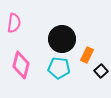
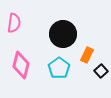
black circle: moved 1 px right, 5 px up
cyan pentagon: rotated 30 degrees clockwise
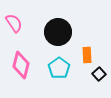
pink semicircle: rotated 42 degrees counterclockwise
black circle: moved 5 px left, 2 px up
orange rectangle: rotated 28 degrees counterclockwise
black square: moved 2 px left, 3 px down
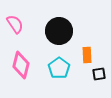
pink semicircle: moved 1 px right, 1 px down
black circle: moved 1 px right, 1 px up
black square: rotated 32 degrees clockwise
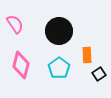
black square: rotated 24 degrees counterclockwise
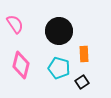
orange rectangle: moved 3 px left, 1 px up
cyan pentagon: rotated 20 degrees counterclockwise
black square: moved 17 px left, 8 px down
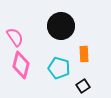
pink semicircle: moved 13 px down
black circle: moved 2 px right, 5 px up
black square: moved 1 px right, 4 px down
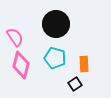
black circle: moved 5 px left, 2 px up
orange rectangle: moved 10 px down
cyan pentagon: moved 4 px left, 10 px up
black square: moved 8 px left, 2 px up
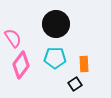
pink semicircle: moved 2 px left, 1 px down
cyan pentagon: rotated 15 degrees counterclockwise
pink diamond: rotated 24 degrees clockwise
